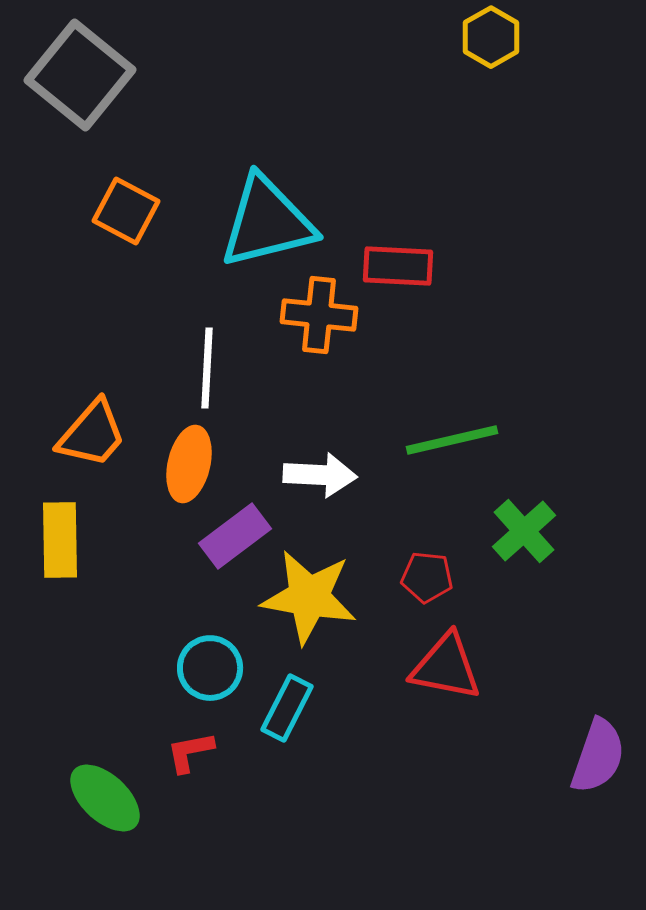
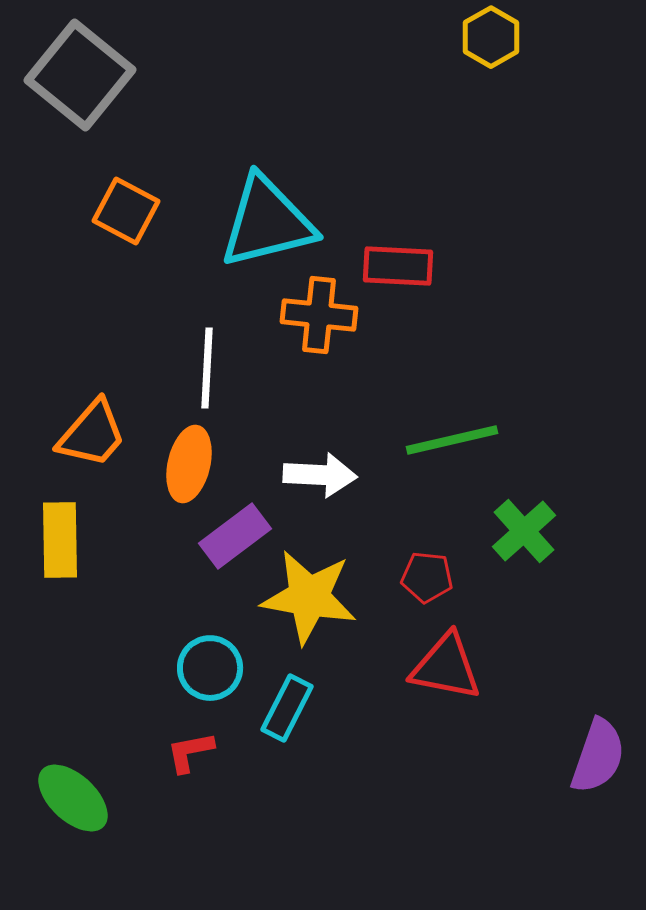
green ellipse: moved 32 px left
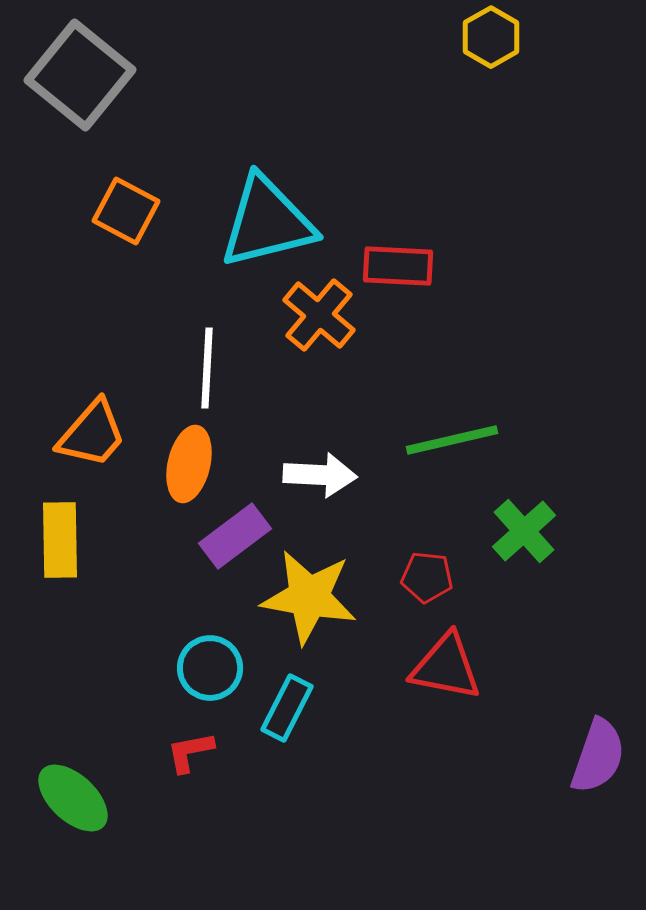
orange cross: rotated 34 degrees clockwise
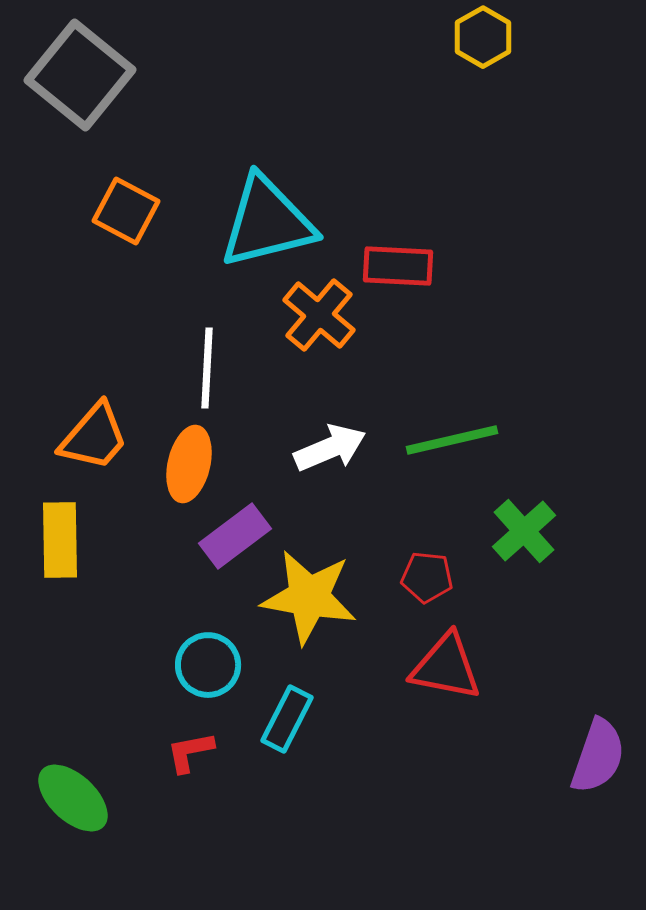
yellow hexagon: moved 8 px left
orange trapezoid: moved 2 px right, 3 px down
white arrow: moved 10 px right, 27 px up; rotated 26 degrees counterclockwise
cyan circle: moved 2 px left, 3 px up
cyan rectangle: moved 11 px down
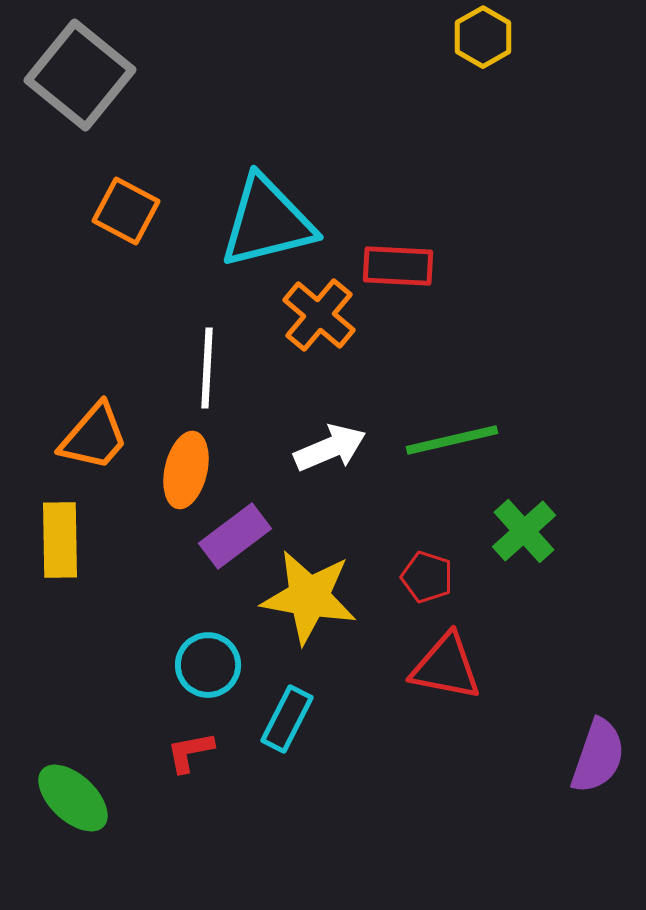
orange ellipse: moved 3 px left, 6 px down
red pentagon: rotated 12 degrees clockwise
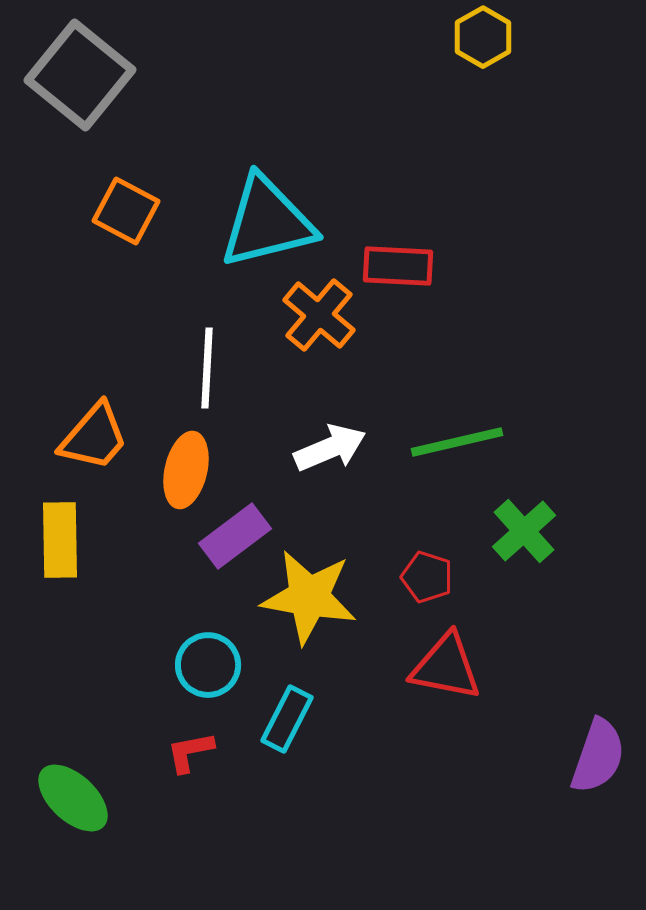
green line: moved 5 px right, 2 px down
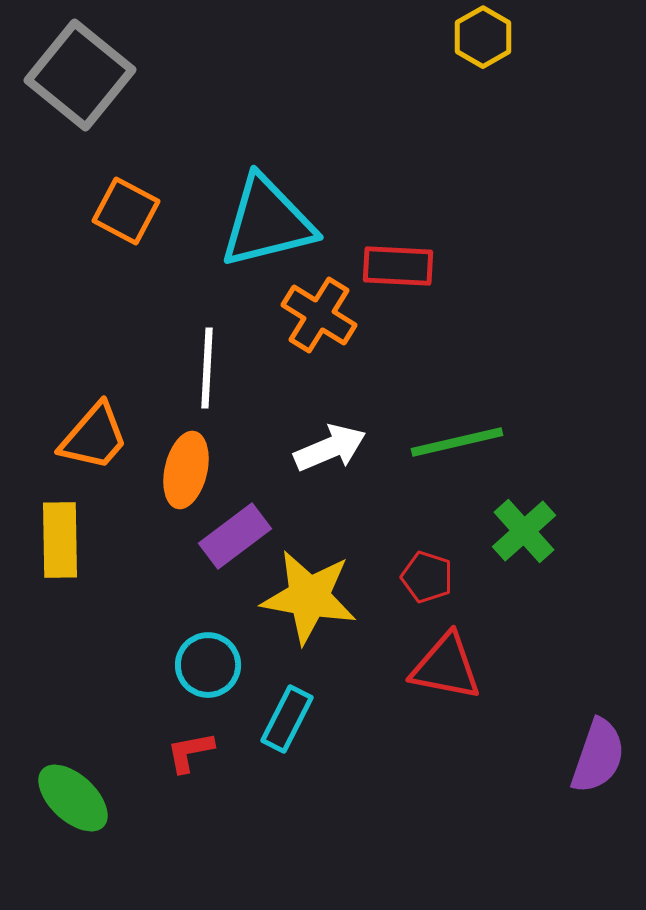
orange cross: rotated 8 degrees counterclockwise
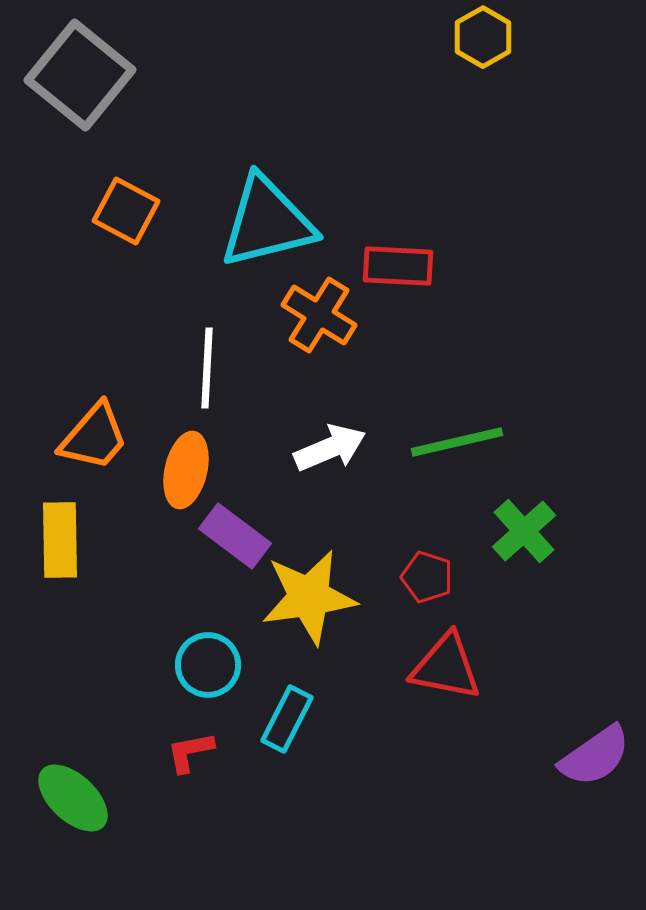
purple rectangle: rotated 74 degrees clockwise
yellow star: rotated 18 degrees counterclockwise
purple semicircle: moved 3 px left; rotated 36 degrees clockwise
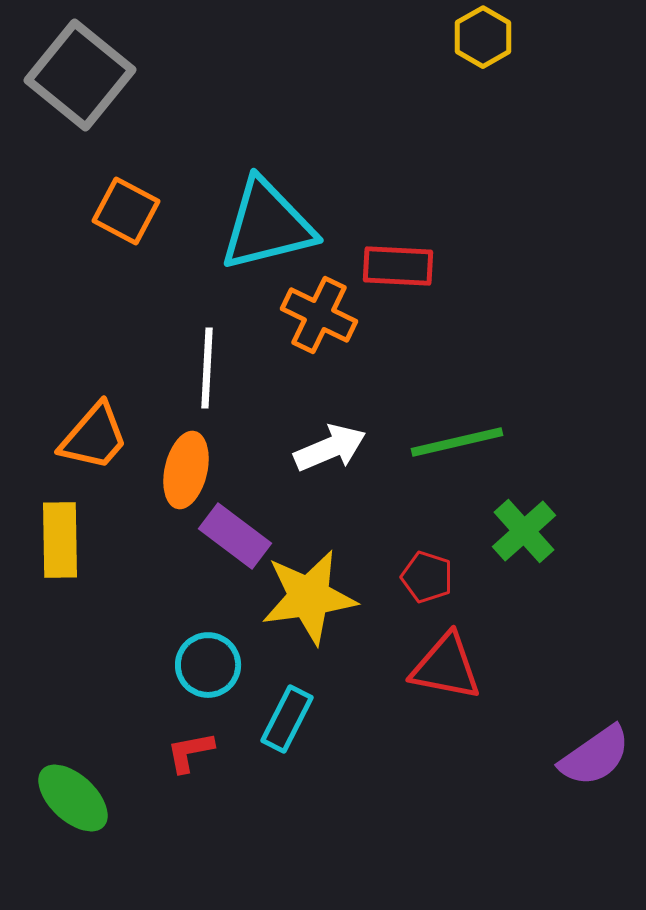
cyan triangle: moved 3 px down
orange cross: rotated 6 degrees counterclockwise
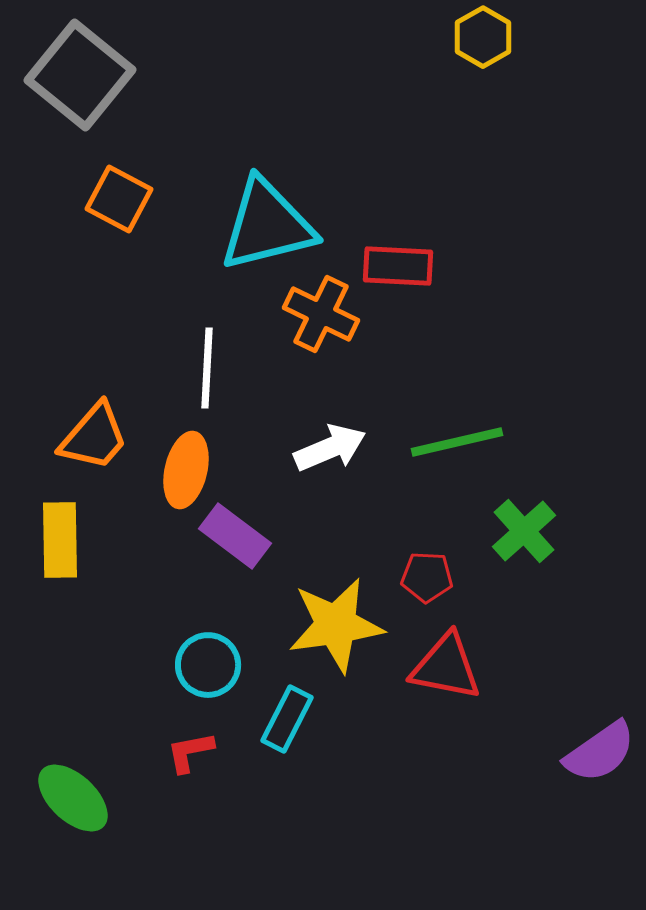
orange square: moved 7 px left, 12 px up
orange cross: moved 2 px right, 1 px up
red pentagon: rotated 15 degrees counterclockwise
yellow star: moved 27 px right, 28 px down
purple semicircle: moved 5 px right, 4 px up
